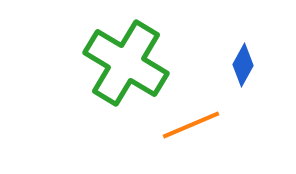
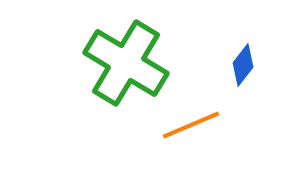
blue diamond: rotated 9 degrees clockwise
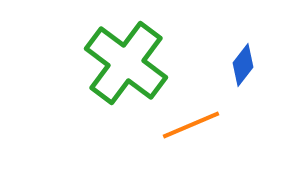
green cross: rotated 6 degrees clockwise
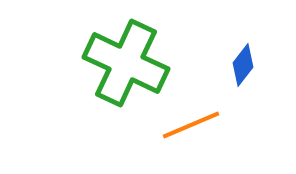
green cross: rotated 12 degrees counterclockwise
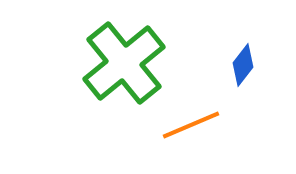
green cross: moved 2 px left; rotated 26 degrees clockwise
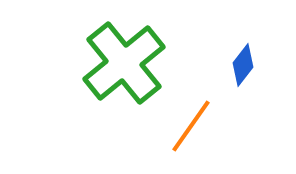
orange line: moved 1 px down; rotated 32 degrees counterclockwise
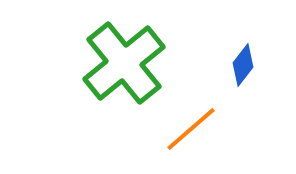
orange line: moved 3 px down; rotated 14 degrees clockwise
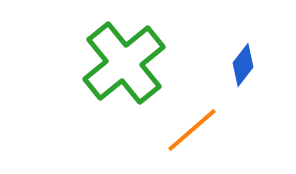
orange line: moved 1 px right, 1 px down
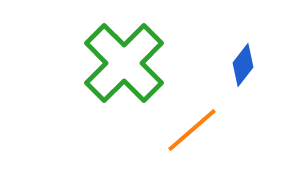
green cross: rotated 6 degrees counterclockwise
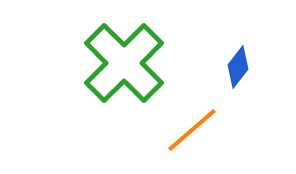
blue diamond: moved 5 px left, 2 px down
